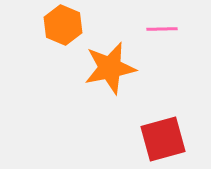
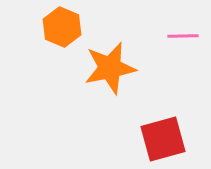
orange hexagon: moved 1 px left, 2 px down
pink line: moved 21 px right, 7 px down
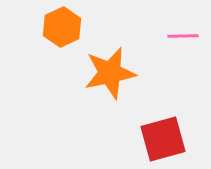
orange hexagon: rotated 12 degrees clockwise
orange star: moved 5 px down
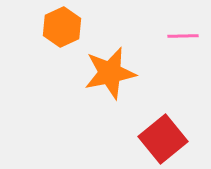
red square: rotated 24 degrees counterclockwise
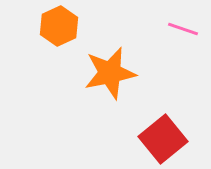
orange hexagon: moved 3 px left, 1 px up
pink line: moved 7 px up; rotated 20 degrees clockwise
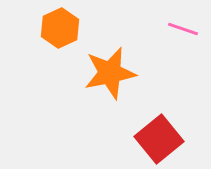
orange hexagon: moved 1 px right, 2 px down
red square: moved 4 px left
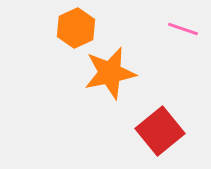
orange hexagon: moved 16 px right
red square: moved 1 px right, 8 px up
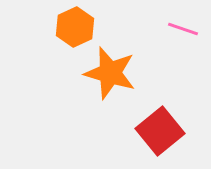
orange hexagon: moved 1 px left, 1 px up
orange star: rotated 28 degrees clockwise
